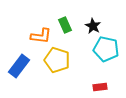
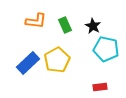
orange L-shape: moved 5 px left, 15 px up
yellow pentagon: rotated 25 degrees clockwise
blue rectangle: moved 9 px right, 3 px up; rotated 10 degrees clockwise
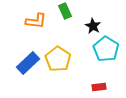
green rectangle: moved 14 px up
cyan pentagon: rotated 20 degrees clockwise
yellow pentagon: moved 1 px right, 1 px up; rotated 10 degrees counterclockwise
red rectangle: moved 1 px left
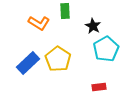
green rectangle: rotated 21 degrees clockwise
orange L-shape: moved 3 px right, 2 px down; rotated 25 degrees clockwise
cyan pentagon: rotated 10 degrees clockwise
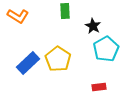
orange L-shape: moved 21 px left, 7 px up
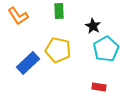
green rectangle: moved 6 px left
orange L-shape: rotated 25 degrees clockwise
yellow pentagon: moved 9 px up; rotated 20 degrees counterclockwise
red rectangle: rotated 16 degrees clockwise
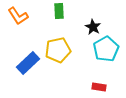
black star: moved 1 px down
yellow pentagon: rotated 25 degrees counterclockwise
